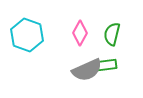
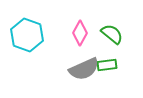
green semicircle: rotated 115 degrees clockwise
gray semicircle: moved 3 px left, 1 px up
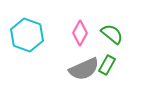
green rectangle: rotated 54 degrees counterclockwise
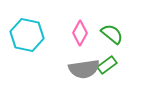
cyan hexagon: rotated 8 degrees counterclockwise
green rectangle: rotated 24 degrees clockwise
gray semicircle: rotated 16 degrees clockwise
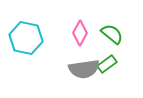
cyan hexagon: moved 1 px left, 3 px down
green rectangle: moved 1 px up
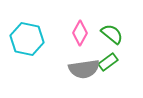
cyan hexagon: moved 1 px right, 1 px down
green rectangle: moved 1 px right, 2 px up
